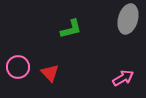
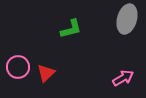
gray ellipse: moved 1 px left
red triangle: moved 4 px left; rotated 30 degrees clockwise
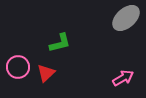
gray ellipse: moved 1 px left, 1 px up; rotated 32 degrees clockwise
green L-shape: moved 11 px left, 14 px down
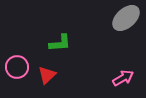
green L-shape: rotated 10 degrees clockwise
pink circle: moved 1 px left
red triangle: moved 1 px right, 2 px down
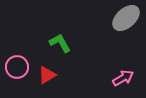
green L-shape: rotated 115 degrees counterclockwise
red triangle: rotated 12 degrees clockwise
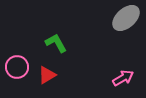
green L-shape: moved 4 px left
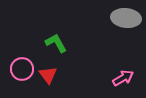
gray ellipse: rotated 48 degrees clockwise
pink circle: moved 5 px right, 2 px down
red triangle: moved 1 px right; rotated 36 degrees counterclockwise
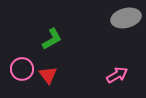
gray ellipse: rotated 20 degrees counterclockwise
green L-shape: moved 4 px left, 4 px up; rotated 90 degrees clockwise
pink arrow: moved 6 px left, 3 px up
